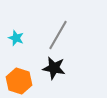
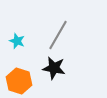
cyan star: moved 1 px right, 3 px down
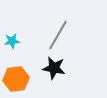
cyan star: moved 5 px left; rotated 28 degrees counterclockwise
orange hexagon: moved 3 px left, 2 px up; rotated 25 degrees counterclockwise
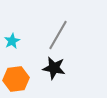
cyan star: rotated 21 degrees counterclockwise
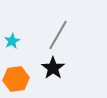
black star: moved 1 px left; rotated 25 degrees clockwise
